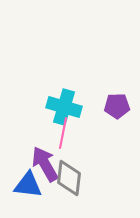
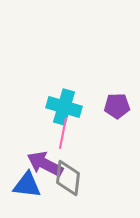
purple arrow: rotated 33 degrees counterclockwise
gray diamond: moved 1 px left
blue triangle: moved 1 px left
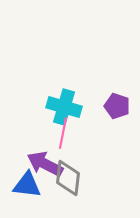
purple pentagon: rotated 20 degrees clockwise
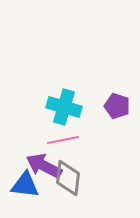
pink line: moved 7 px down; rotated 68 degrees clockwise
purple arrow: moved 1 px left, 2 px down
blue triangle: moved 2 px left
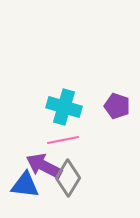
gray diamond: rotated 24 degrees clockwise
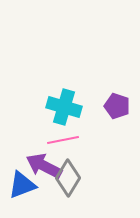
blue triangle: moved 3 px left; rotated 28 degrees counterclockwise
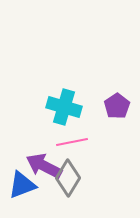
purple pentagon: rotated 20 degrees clockwise
pink line: moved 9 px right, 2 px down
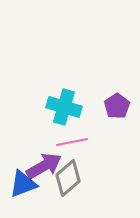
purple arrow: rotated 123 degrees clockwise
gray diamond: rotated 18 degrees clockwise
blue triangle: moved 1 px right, 1 px up
